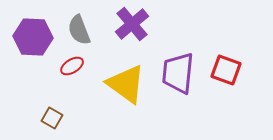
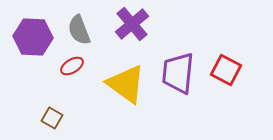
red square: rotated 8 degrees clockwise
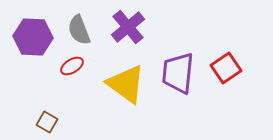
purple cross: moved 4 px left, 3 px down
red square: moved 2 px up; rotated 28 degrees clockwise
brown square: moved 5 px left, 4 px down
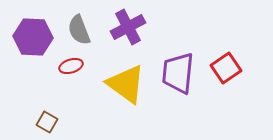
purple cross: rotated 12 degrees clockwise
red ellipse: moved 1 px left; rotated 15 degrees clockwise
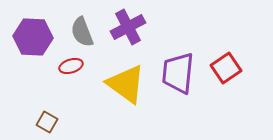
gray semicircle: moved 3 px right, 2 px down
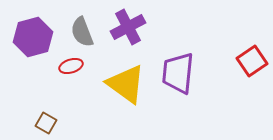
purple hexagon: rotated 18 degrees counterclockwise
red square: moved 26 px right, 7 px up
brown square: moved 1 px left, 1 px down
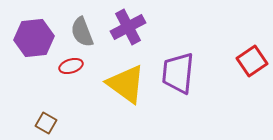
purple hexagon: moved 1 px right, 1 px down; rotated 9 degrees clockwise
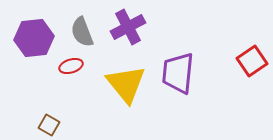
yellow triangle: rotated 15 degrees clockwise
brown square: moved 3 px right, 2 px down
